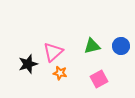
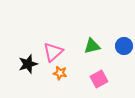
blue circle: moved 3 px right
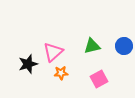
orange star: moved 1 px right; rotated 16 degrees counterclockwise
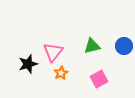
pink triangle: rotated 10 degrees counterclockwise
orange star: rotated 24 degrees counterclockwise
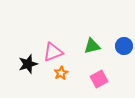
pink triangle: rotated 30 degrees clockwise
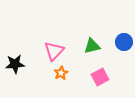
blue circle: moved 4 px up
pink triangle: moved 1 px right, 1 px up; rotated 25 degrees counterclockwise
black star: moved 13 px left; rotated 12 degrees clockwise
pink square: moved 1 px right, 2 px up
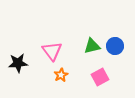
blue circle: moved 9 px left, 4 px down
pink triangle: moved 2 px left; rotated 20 degrees counterclockwise
black star: moved 3 px right, 1 px up
orange star: moved 2 px down
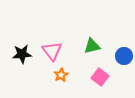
blue circle: moved 9 px right, 10 px down
black star: moved 4 px right, 9 px up
pink square: rotated 24 degrees counterclockwise
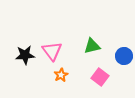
black star: moved 3 px right, 1 px down
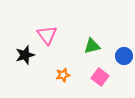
pink triangle: moved 5 px left, 16 px up
black star: rotated 12 degrees counterclockwise
orange star: moved 2 px right; rotated 16 degrees clockwise
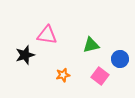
pink triangle: rotated 45 degrees counterclockwise
green triangle: moved 1 px left, 1 px up
blue circle: moved 4 px left, 3 px down
pink square: moved 1 px up
